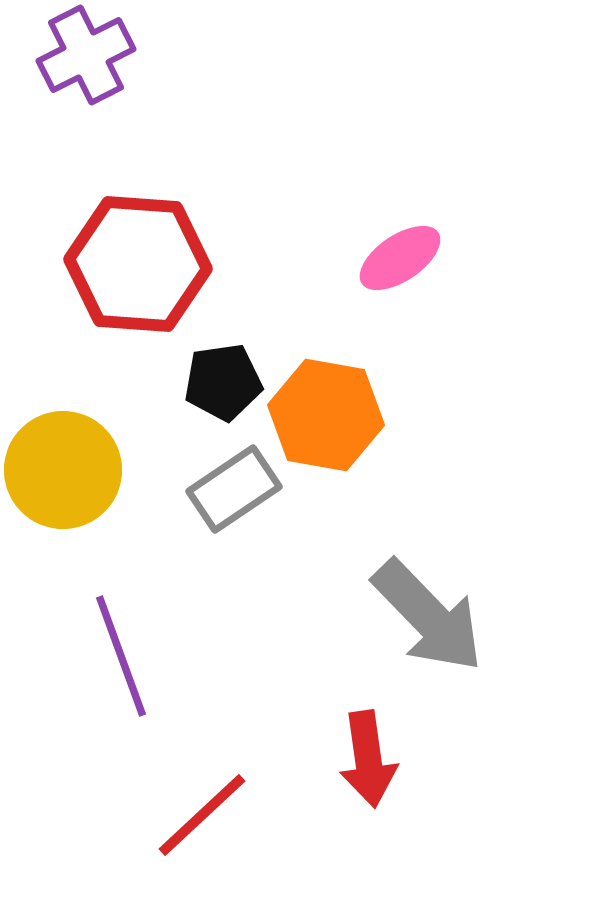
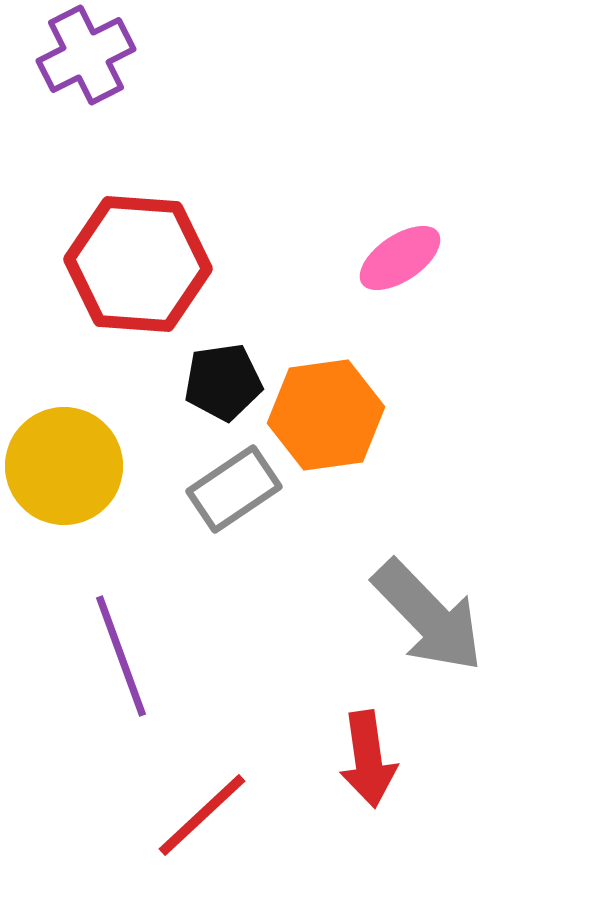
orange hexagon: rotated 18 degrees counterclockwise
yellow circle: moved 1 px right, 4 px up
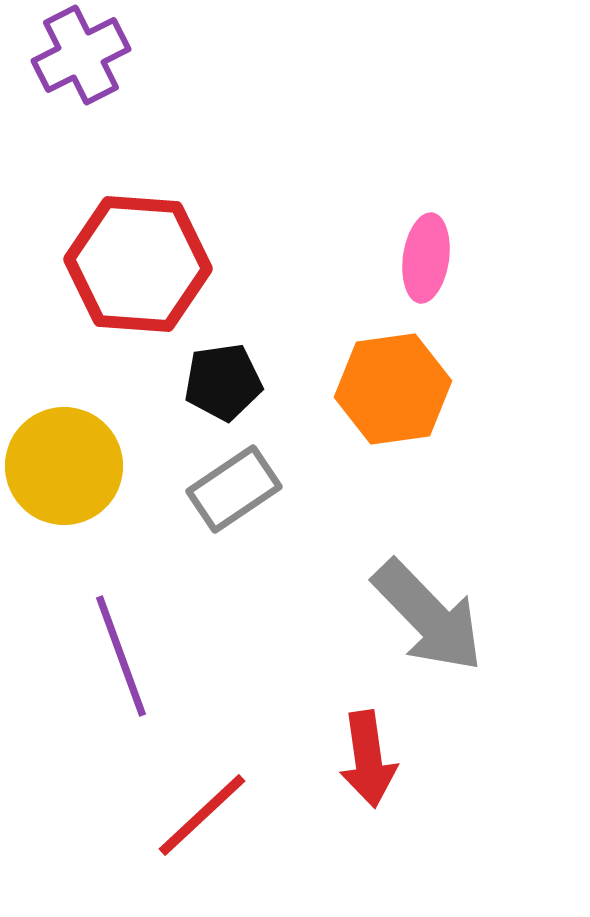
purple cross: moved 5 px left
pink ellipse: moved 26 px right; rotated 48 degrees counterclockwise
orange hexagon: moved 67 px right, 26 px up
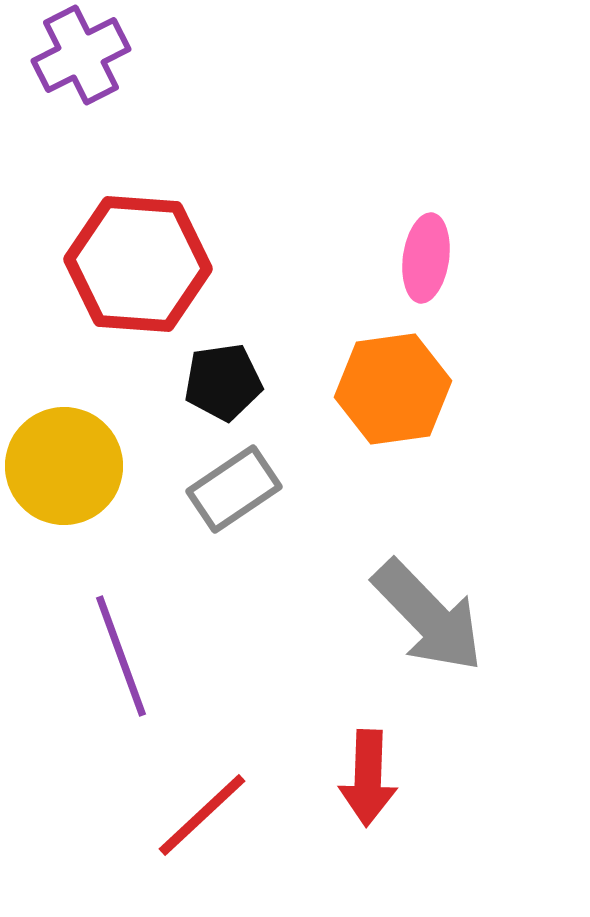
red arrow: moved 19 px down; rotated 10 degrees clockwise
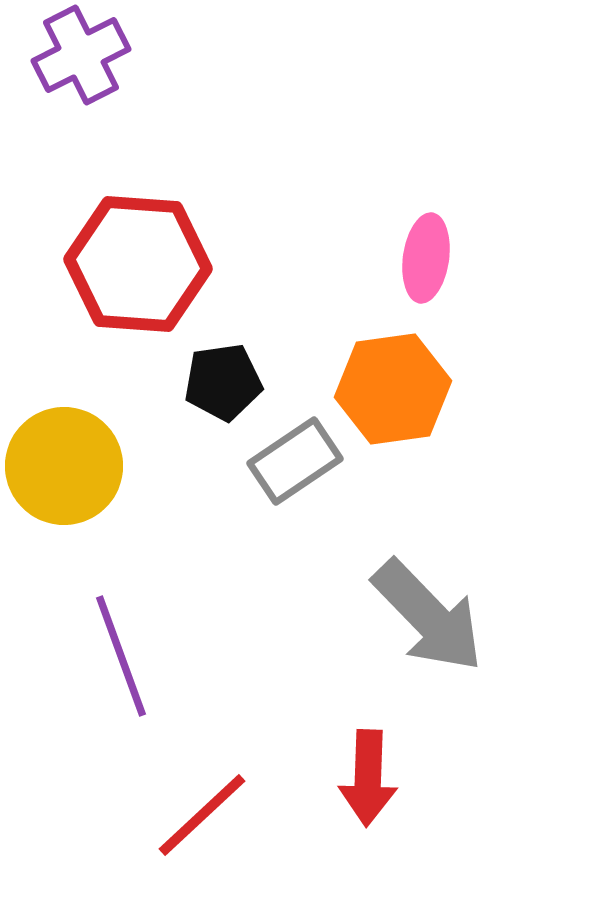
gray rectangle: moved 61 px right, 28 px up
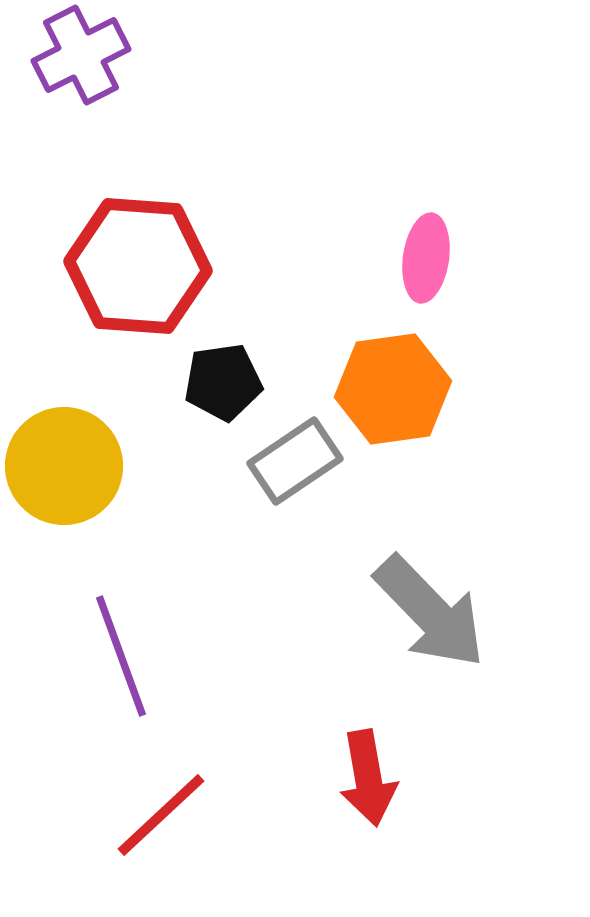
red hexagon: moved 2 px down
gray arrow: moved 2 px right, 4 px up
red arrow: rotated 12 degrees counterclockwise
red line: moved 41 px left
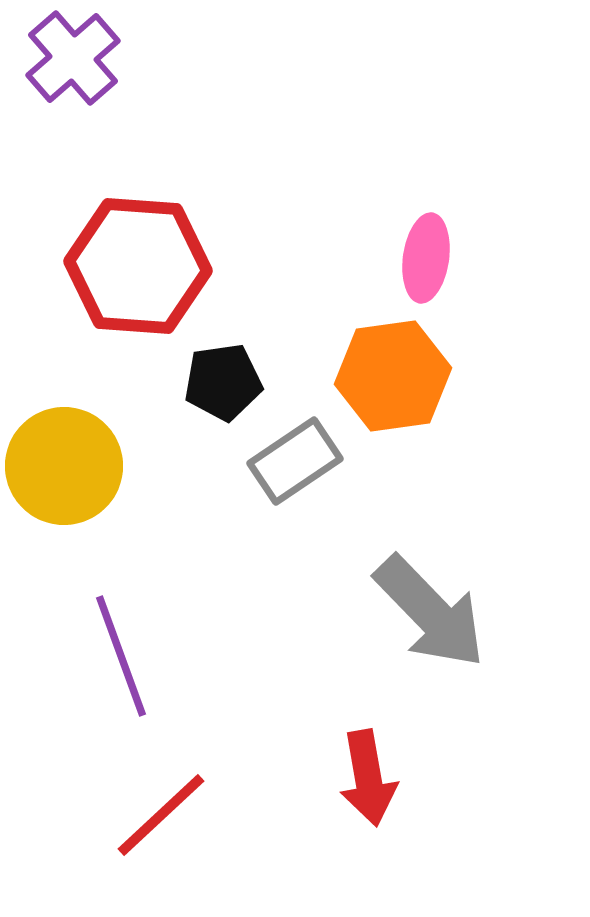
purple cross: moved 8 px left, 3 px down; rotated 14 degrees counterclockwise
orange hexagon: moved 13 px up
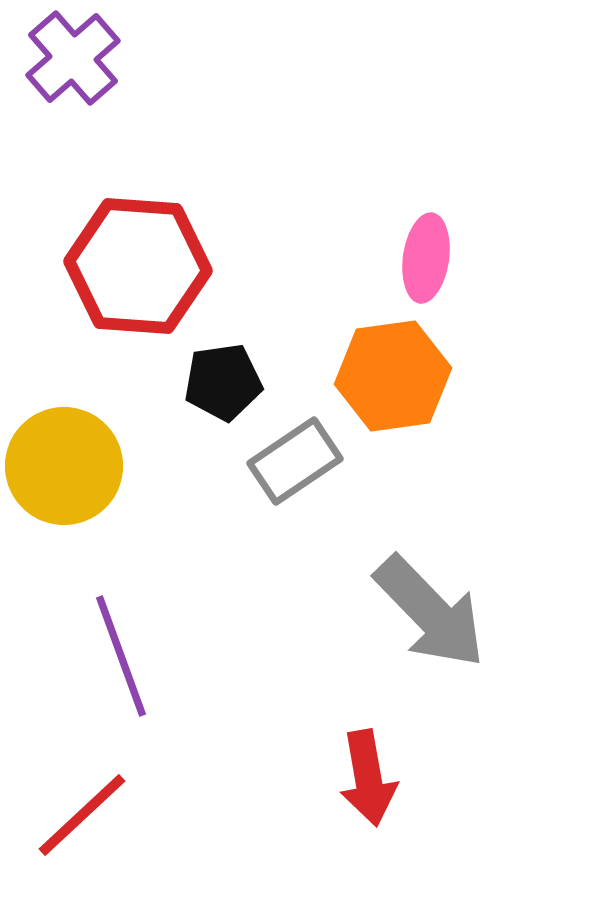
red line: moved 79 px left
